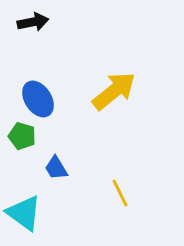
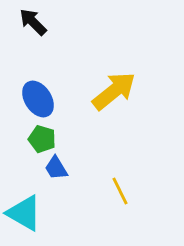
black arrow: rotated 124 degrees counterclockwise
green pentagon: moved 20 px right, 3 px down
yellow line: moved 2 px up
cyan triangle: rotated 6 degrees counterclockwise
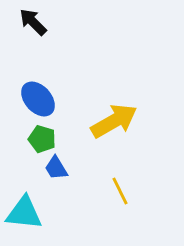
yellow arrow: moved 30 px down; rotated 9 degrees clockwise
blue ellipse: rotated 9 degrees counterclockwise
cyan triangle: rotated 24 degrees counterclockwise
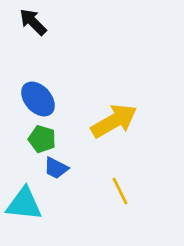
blue trapezoid: rotated 32 degrees counterclockwise
cyan triangle: moved 9 px up
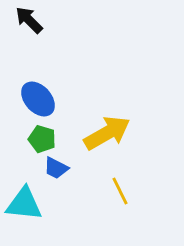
black arrow: moved 4 px left, 2 px up
yellow arrow: moved 7 px left, 12 px down
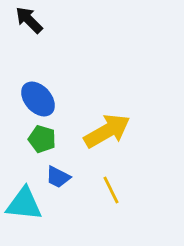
yellow arrow: moved 2 px up
blue trapezoid: moved 2 px right, 9 px down
yellow line: moved 9 px left, 1 px up
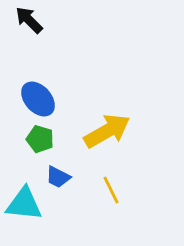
green pentagon: moved 2 px left
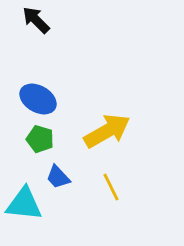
black arrow: moved 7 px right
blue ellipse: rotated 18 degrees counterclockwise
blue trapezoid: rotated 20 degrees clockwise
yellow line: moved 3 px up
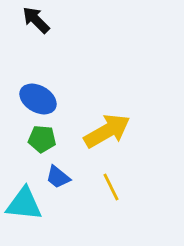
green pentagon: moved 2 px right; rotated 12 degrees counterclockwise
blue trapezoid: rotated 8 degrees counterclockwise
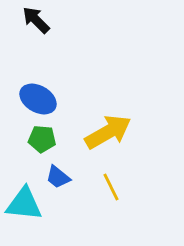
yellow arrow: moved 1 px right, 1 px down
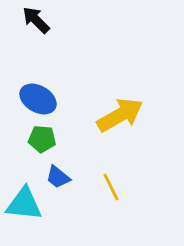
yellow arrow: moved 12 px right, 17 px up
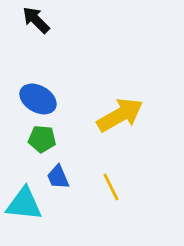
blue trapezoid: rotated 28 degrees clockwise
